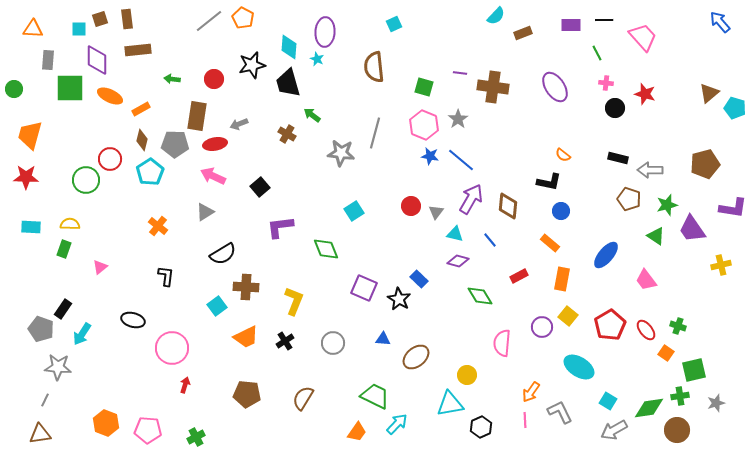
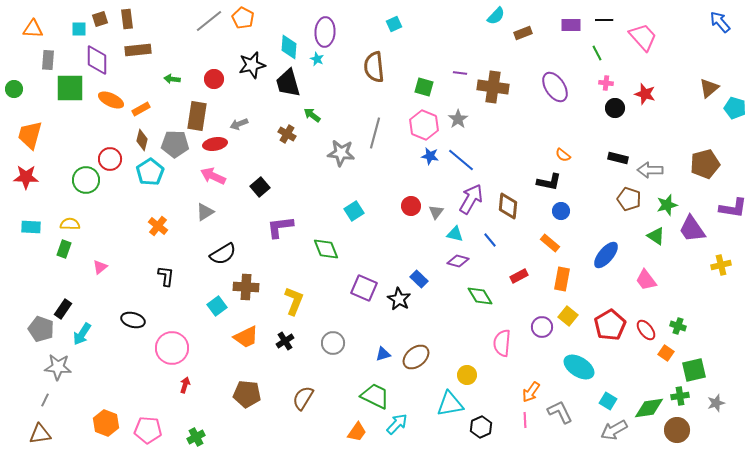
brown triangle at (709, 93): moved 5 px up
orange ellipse at (110, 96): moved 1 px right, 4 px down
blue triangle at (383, 339): moved 15 px down; rotated 21 degrees counterclockwise
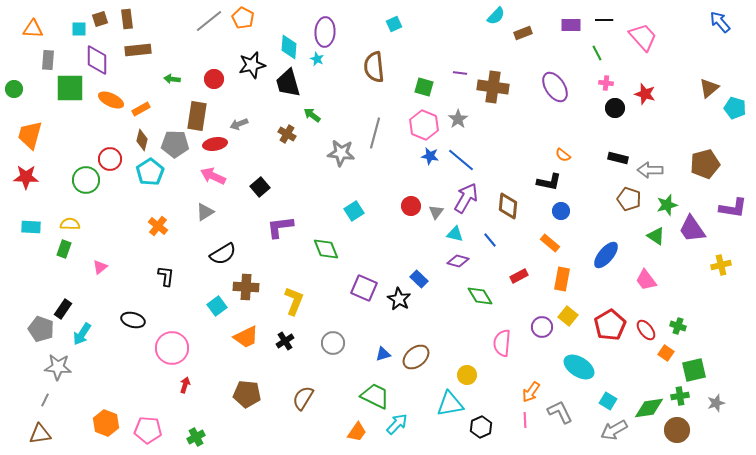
purple arrow at (471, 199): moved 5 px left, 1 px up
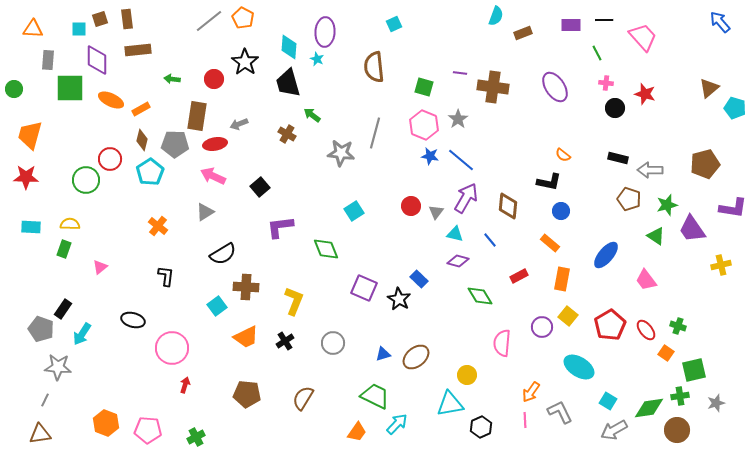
cyan semicircle at (496, 16): rotated 24 degrees counterclockwise
black star at (252, 65): moved 7 px left, 3 px up; rotated 24 degrees counterclockwise
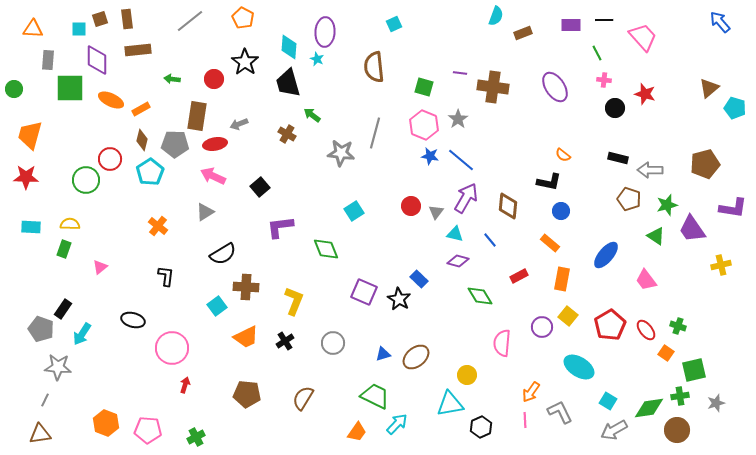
gray line at (209, 21): moved 19 px left
pink cross at (606, 83): moved 2 px left, 3 px up
purple square at (364, 288): moved 4 px down
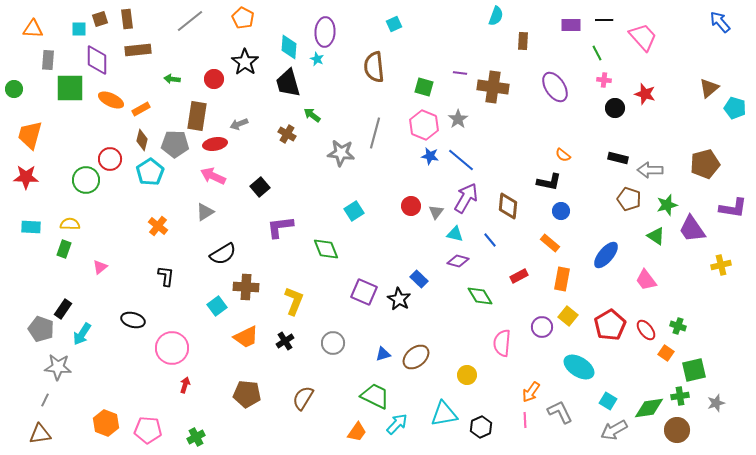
brown rectangle at (523, 33): moved 8 px down; rotated 66 degrees counterclockwise
cyan triangle at (450, 404): moved 6 px left, 10 px down
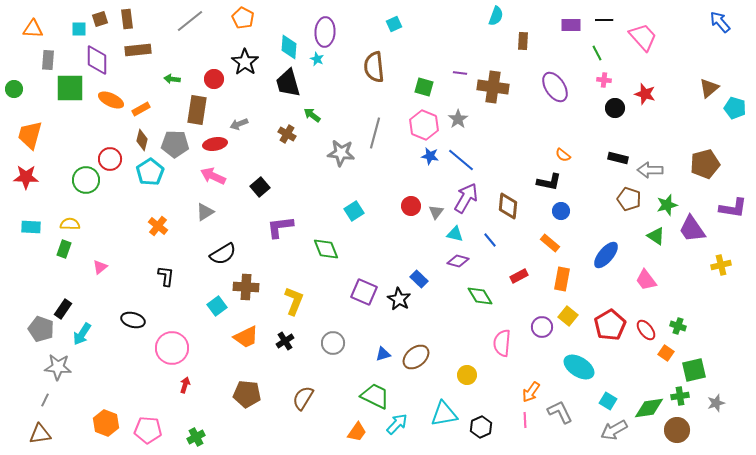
brown rectangle at (197, 116): moved 6 px up
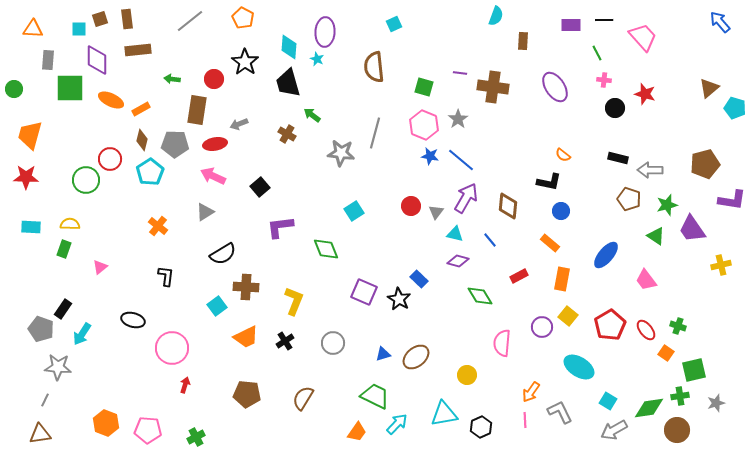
purple L-shape at (733, 208): moved 1 px left, 8 px up
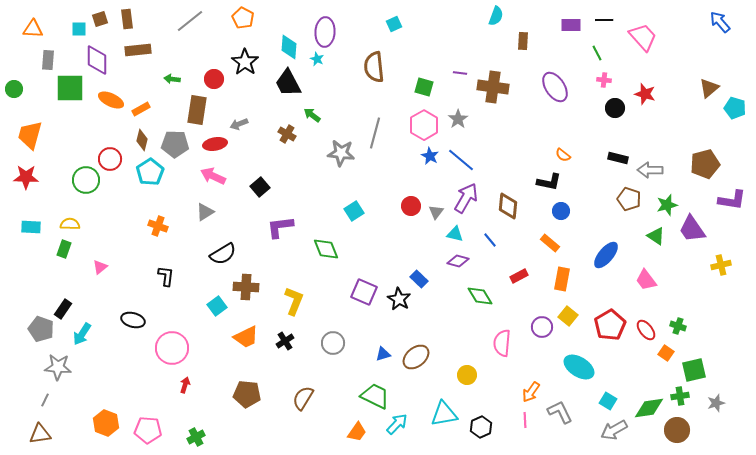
black trapezoid at (288, 83): rotated 12 degrees counterclockwise
pink hexagon at (424, 125): rotated 8 degrees clockwise
blue star at (430, 156): rotated 18 degrees clockwise
orange cross at (158, 226): rotated 18 degrees counterclockwise
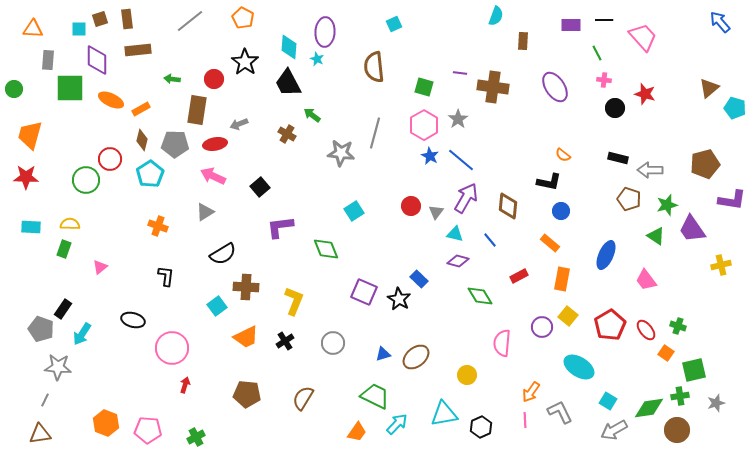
cyan pentagon at (150, 172): moved 2 px down
blue ellipse at (606, 255): rotated 16 degrees counterclockwise
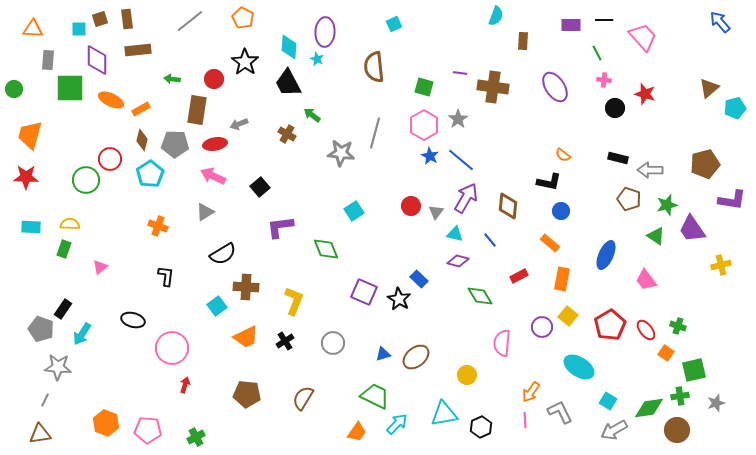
cyan pentagon at (735, 108): rotated 30 degrees counterclockwise
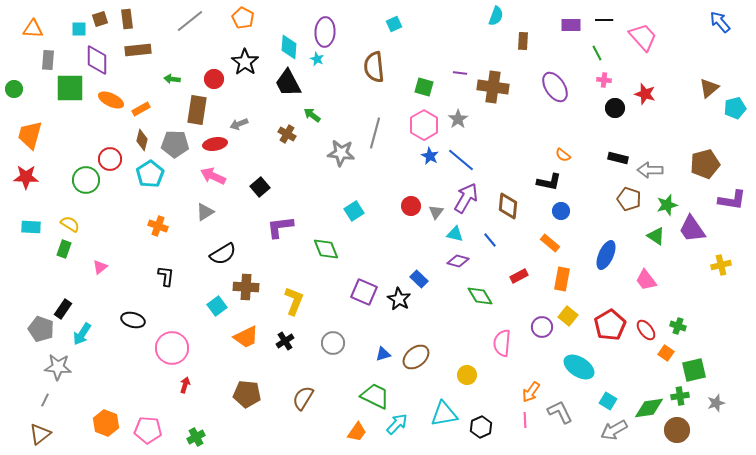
yellow semicircle at (70, 224): rotated 30 degrees clockwise
brown triangle at (40, 434): rotated 30 degrees counterclockwise
